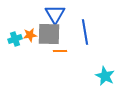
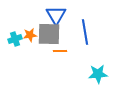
blue triangle: moved 1 px right, 1 px down
cyan star: moved 7 px left, 2 px up; rotated 30 degrees counterclockwise
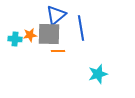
blue triangle: rotated 20 degrees clockwise
blue line: moved 4 px left, 4 px up
cyan cross: rotated 24 degrees clockwise
orange line: moved 2 px left
cyan star: rotated 12 degrees counterclockwise
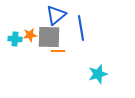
gray square: moved 3 px down
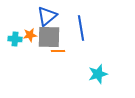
blue triangle: moved 9 px left, 1 px down
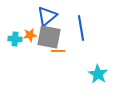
gray square: rotated 10 degrees clockwise
cyan star: rotated 24 degrees counterclockwise
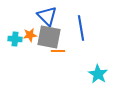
blue triangle: rotated 35 degrees counterclockwise
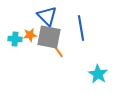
orange line: rotated 56 degrees clockwise
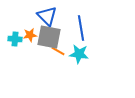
orange line: rotated 24 degrees counterclockwise
cyan star: moved 19 px left, 20 px up; rotated 24 degrees counterclockwise
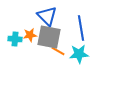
cyan star: rotated 12 degrees counterclockwise
